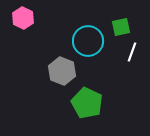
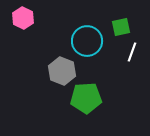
cyan circle: moved 1 px left
green pentagon: moved 1 px left, 5 px up; rotated 28 degrees counterclockwise
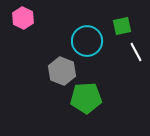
green square: moved 1 px right, 1 px up
white line: moved 4 px right; rotated 48 degrees counterclockwise
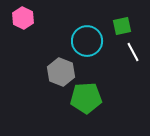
white line: moved 3 px left
gray hexagon: moved 1 px left, 1 px down
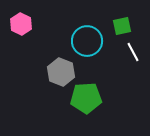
pink hexagon: moved 2 px left, 6 px down
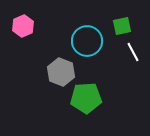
pink hexagon: moved 2 px right, 2 px down; rotated 10 degrees clockwise
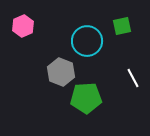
white line: moved 26 px down
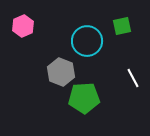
green pentagon: moved 2 px left
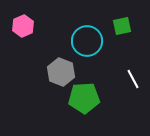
white line: moved 1 px down
